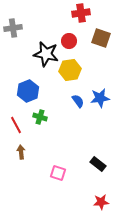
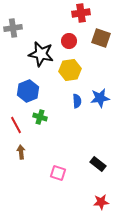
black star: moved 5 px left
blue semicircle: moved 1 px left; rotated 32 degrees clockwise
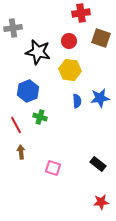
black star: moved 3 px left, 2 px up
yellow hexagon: rotated 15 degrees clockwise
pink square: moved 5 px left, 5 px up
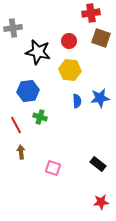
red cross: moved 10 px right
blue hexagon: rotated 15 degrees clockwise
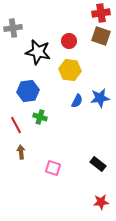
red cross: moved 10 px right
brown square: moved 2 px up
blue semicircle: rotated 32 degrees clockwise
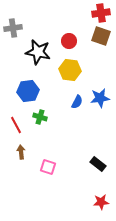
blue semicircle: moved 1 px down
pink square: moved 5 px left, 1 px up
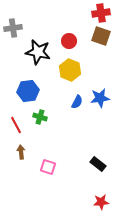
yellow hexagon: rotated 15 degrees clockwise
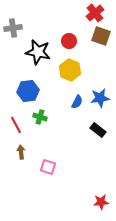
red cross: moved 6 px left; rotated 30 degrees counterclockwise
black rectangle: moved 34 px up
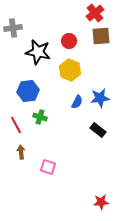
brown square: rotated 24 degrees counterclockwise
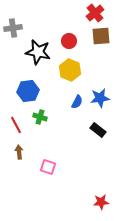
brown arrow: moved 2 px left
